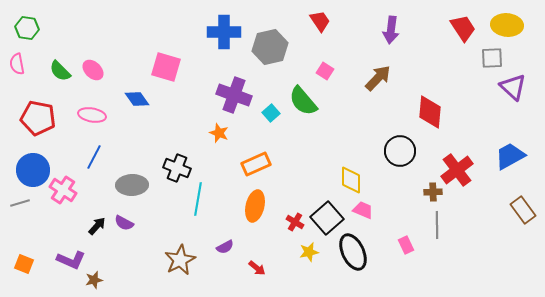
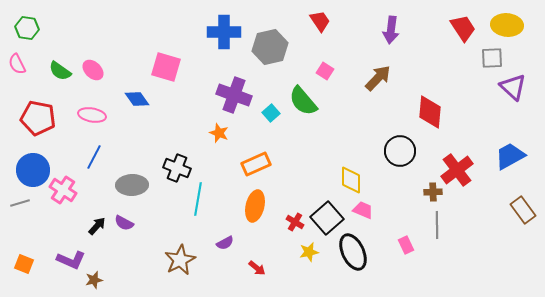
pink semicircle at (17, 64): rotated 15 degrees counterclockwise
green semicircle at (60, 71): rotated 10 degrees counterclockwise
purple semicircle at (225, 247): moved 4 px up
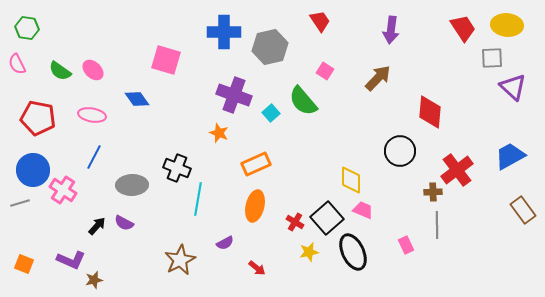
pink square at (166, 67): moved 7 px up
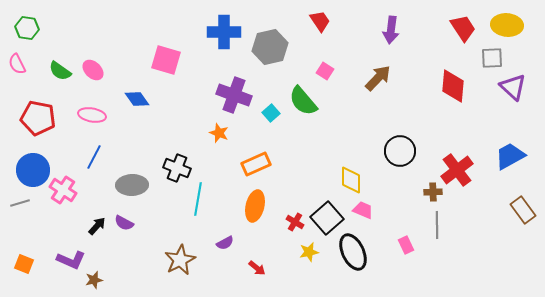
red diamond at (430, 112): moved 23 px right, 26 px up
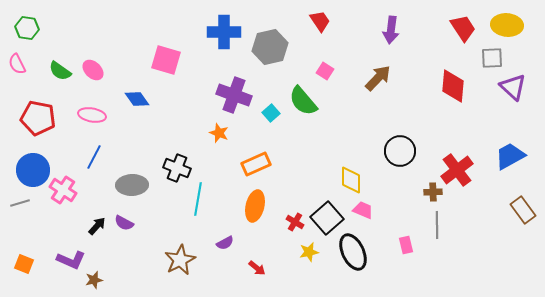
pink rectangle at (406, 245): rotated 12 degrees clockwise
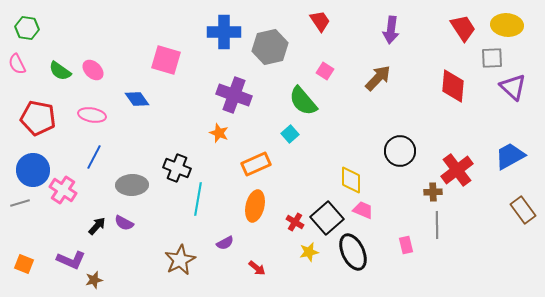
cyan square at (271, 113): moved 19 px right, 21 px down
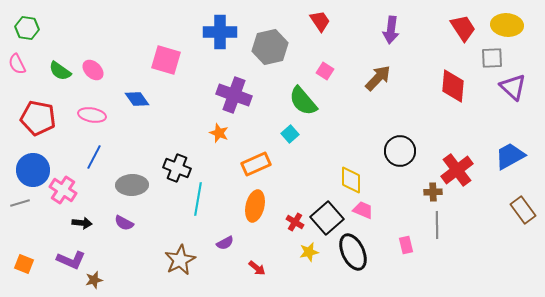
blue cross at (224, 32): moved 4 px left
black arrow at (97, 226): moved 15 px left, 3 px up; rotated 54 degrees clockwise
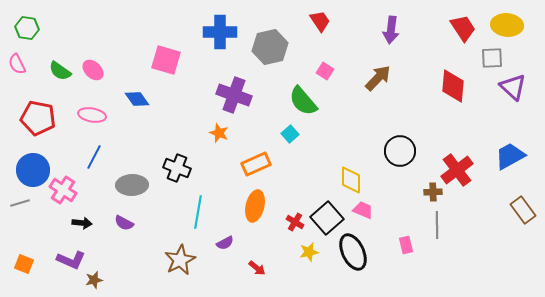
cyan line at (198, 199): moved 13 px down
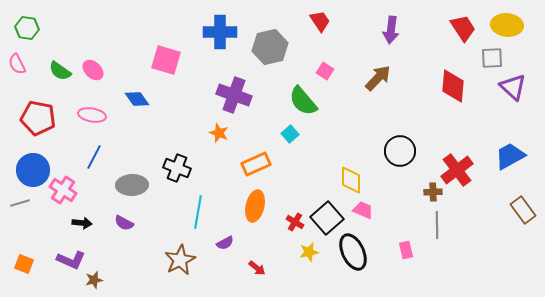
pink rectangle at (406, 245): moved 5 px down
